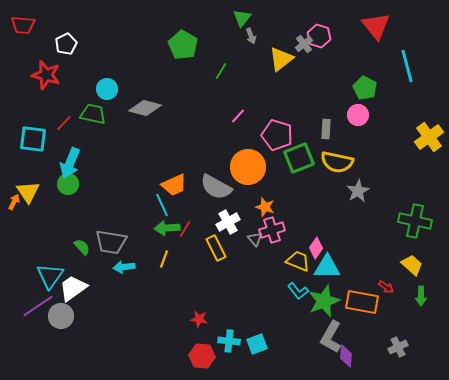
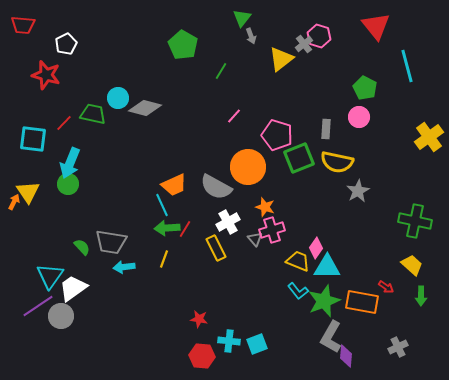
cyan circle at (107, 89): moved 11 px right, 9 px down
pink circle at (358, 115): moved 1 px right, 2 px down
pink line at (238, 116): moved 4 px left
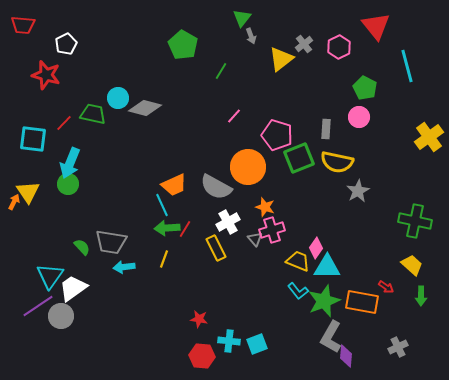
pink hexagon at (319, 36): moved 20 px right, 11 px down; rotated 15 degrees clockwise
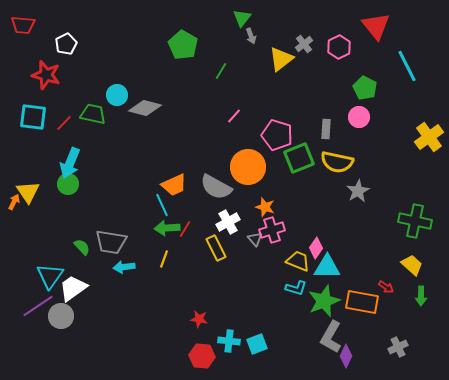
cyan line at (407, 66): rotated 12 degrees counterclockwise
cyan circle at (118, 98): moved 1 px left, 3 px up
cyan square at (33, 139): moved 22 px up
cyan L-shape at (298, 291): moved 2 px left, 3 px up; rotated 35 degrees counterclockwise
purple diamond at (346, 356): rotated 20 degrees clockwise
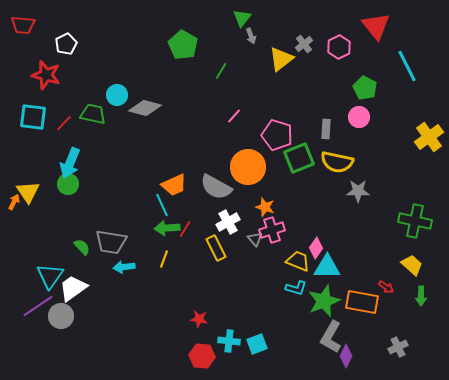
gray star at (358, 191): rotated 30 degrees clockwise
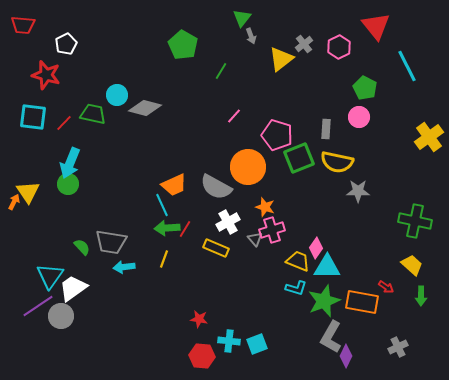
yellow rectangle at (216, 248): rotated 40 degrees counterclockwise
